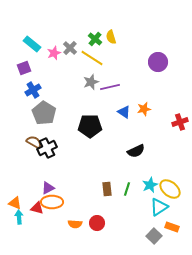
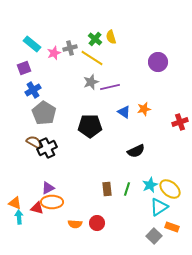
gray cross: rotated 32 degrees clockwise
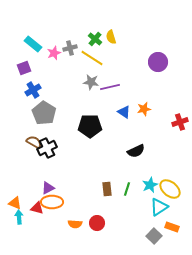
cyan rectangle: moved 1 px right
gray star: rotated 28 degrees clockwise
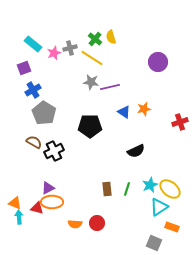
black cross: moved 7 px right, 3 px down
gray square: moved 7 px down; rotated 21 degrees counterclockwise
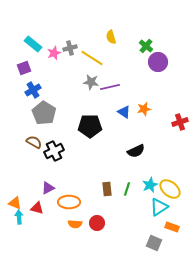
green cross: moved 51 px right, 7 px down
orange ellipse: moved 17 px right
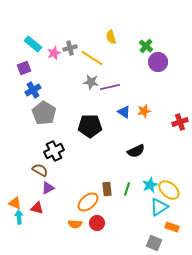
orange star: moved 2 px down
brown semicircle: moved 6 px right, 28 px down
yellow ellipse: moved 1 px left, 1 px down
orange ellipse: moved 19 px right; rotated 40 degrees counterclockwise
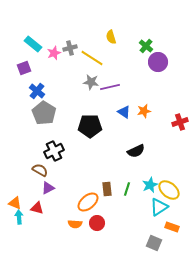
blue cross: moved 4 px right, 1 px down; rotated 21 degrees counterclockwise
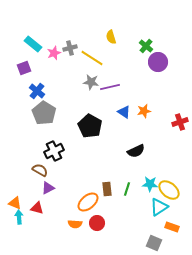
black pentagon: rotated 30 degrees clockwise
cyan star: moved 1 px up; rotated 28 degrees clockwise
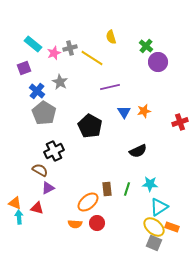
gray star: moved 31 px left; rotated 21 degrees clockwise
blue triangle: rotated 24 degrees clockwise
black semicircle: moved 2 px right
yellow ellipse: moved 15 px left, 37 px down
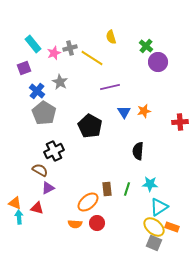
cyan rectangle: rotated 12 degrees clockwise
red cross: rotated 14 degrees clockwise
black semicircle: rotated 120 degrees clockwise
